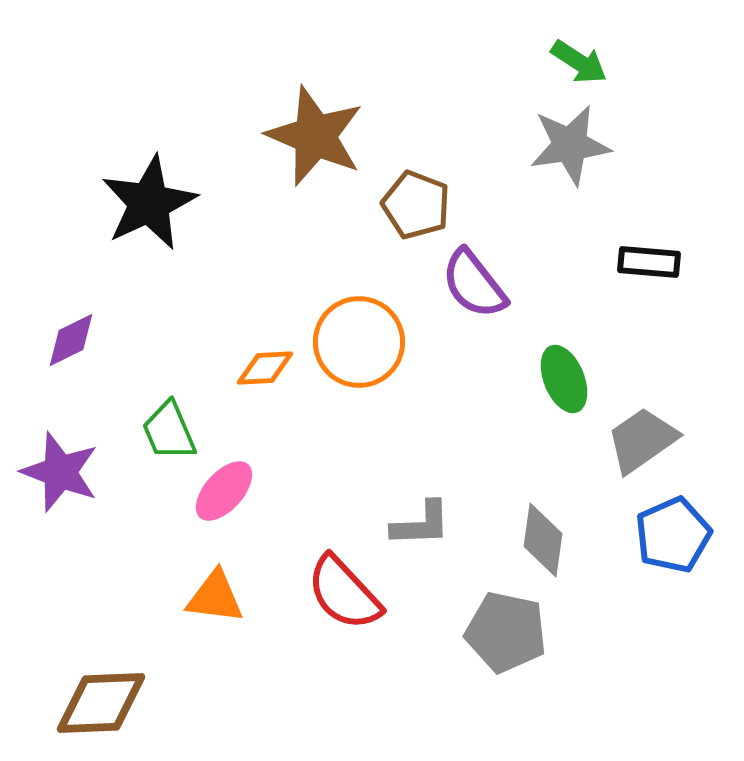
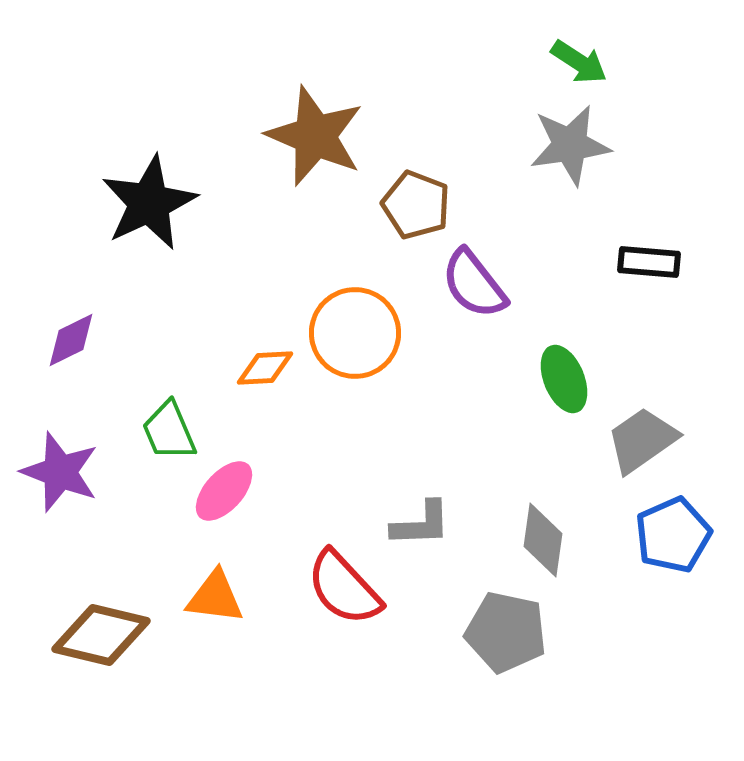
orange circle: moved 4 px left, 9 px up
red semicircle: moved 5 px up
brown diamond: moved 68 px up; rotated 16 degrees clockwise
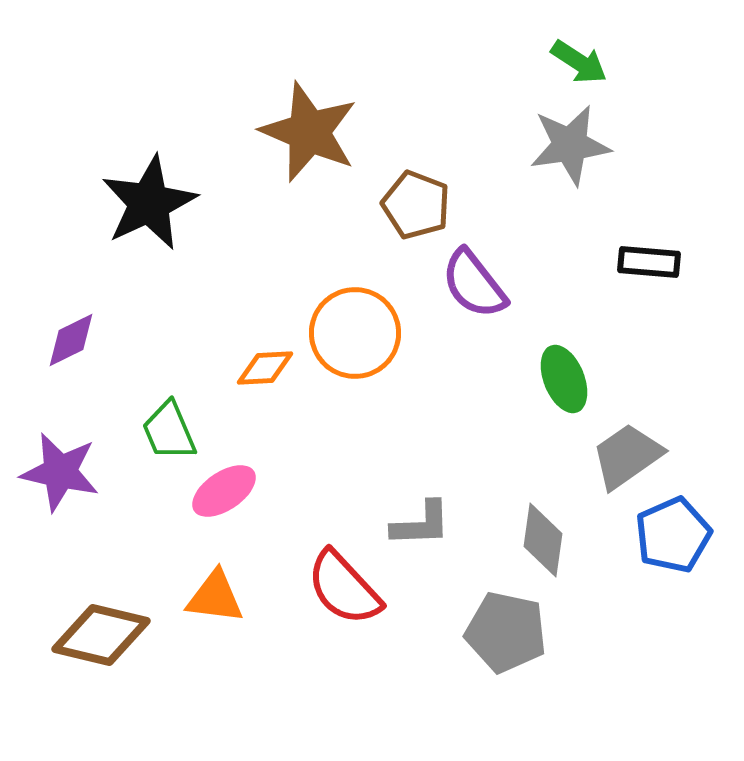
brown star: moved 6 px left, 4 px up
gray trapezoid: moved 15 px left, 16 px down
purple star: rotated 8 degrees counterclockwise
pink ellipse: rotated 14 degrees clockwise
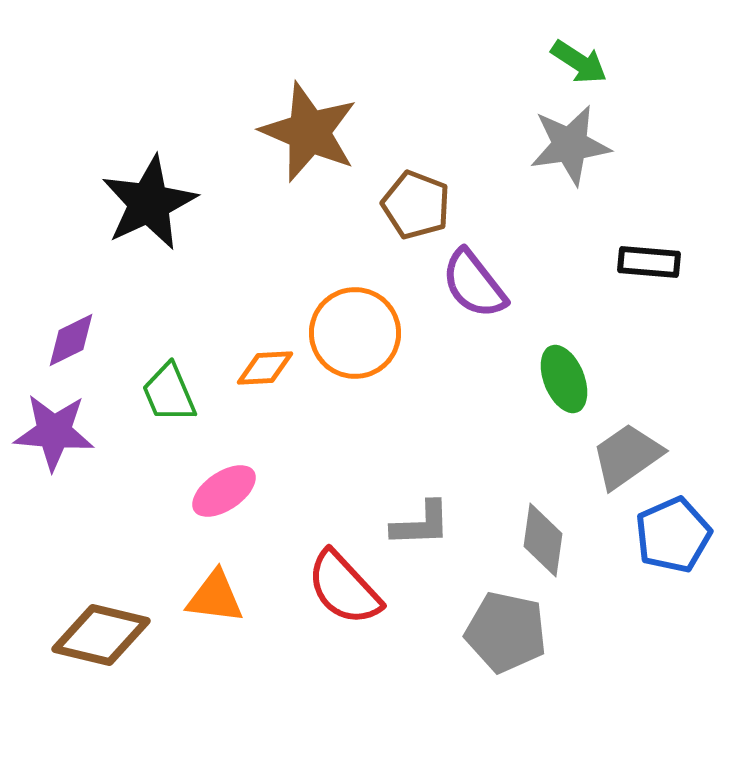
green trapezoid: moved 38 px up
purple star: moved 6 px left, 40 px up; rotated 8 degrees counterclockwise
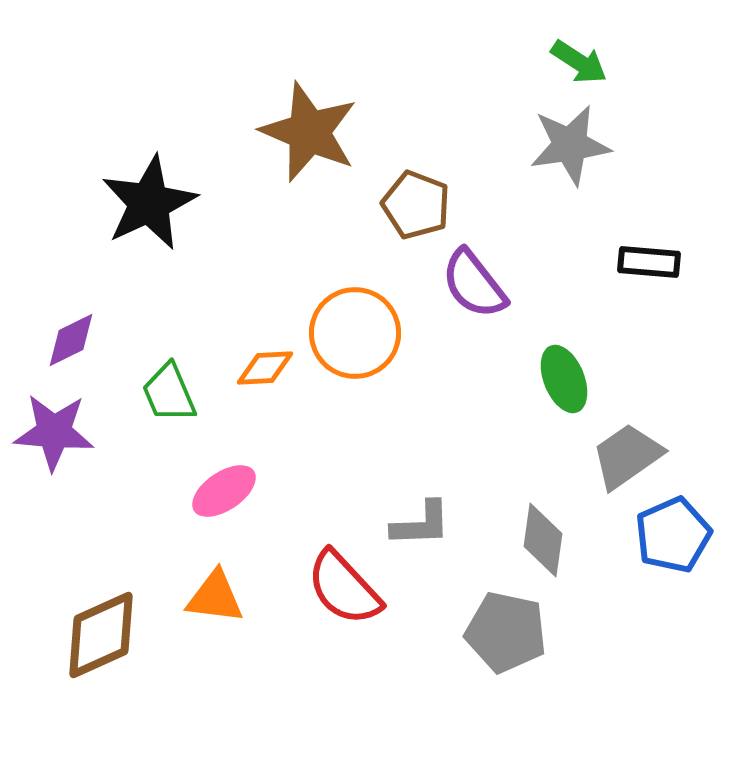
brown diamond: rotated 38 degrees counterclockwise
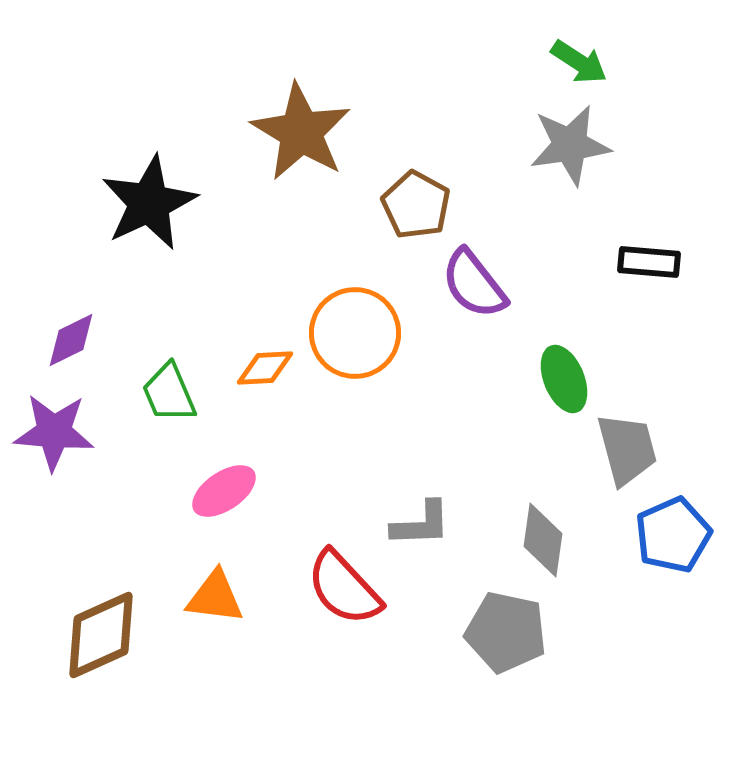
brown star: moved 8 px left; rotated 8 degrees clockwise
brown pentagon: rotated 8 degrees clockwise
gray trapezoid: moved 7 px up; rotated 110 degrees clockwise
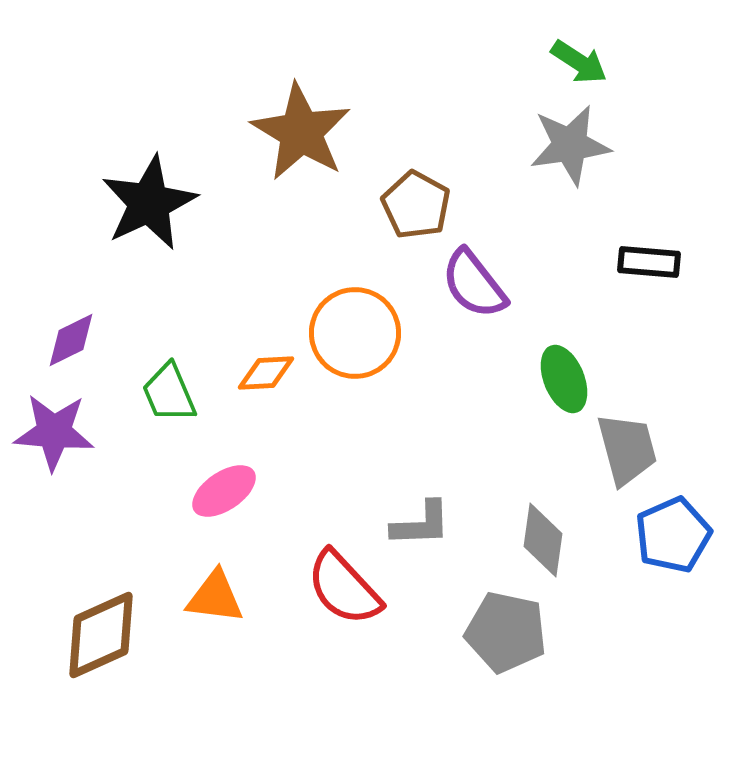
orange diamond: moved 1 px right, 5 px down
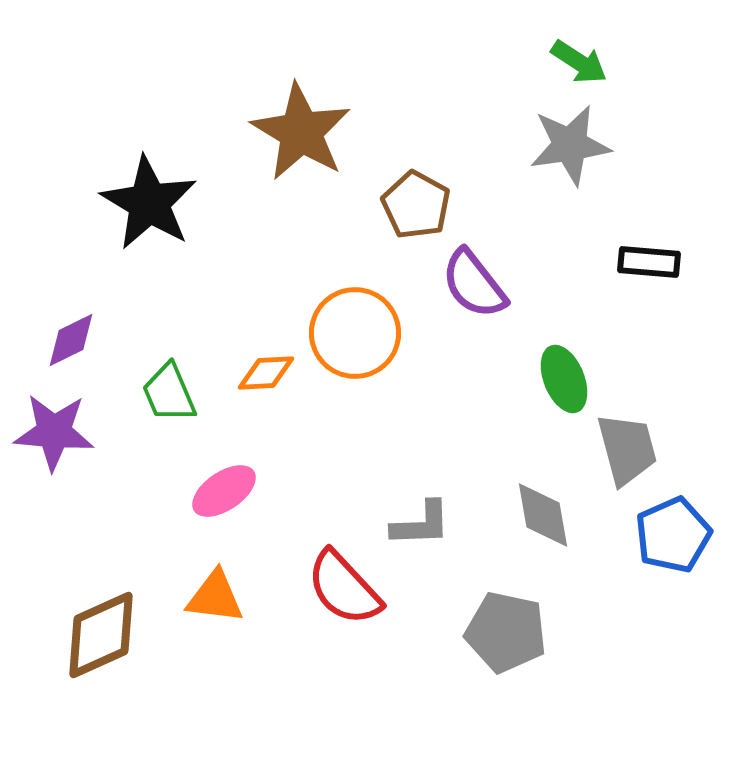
black star: rotated 16 degrees counterclockwise
gray diamond: moved 25 px up; rotated 18 degrees counterclockwise
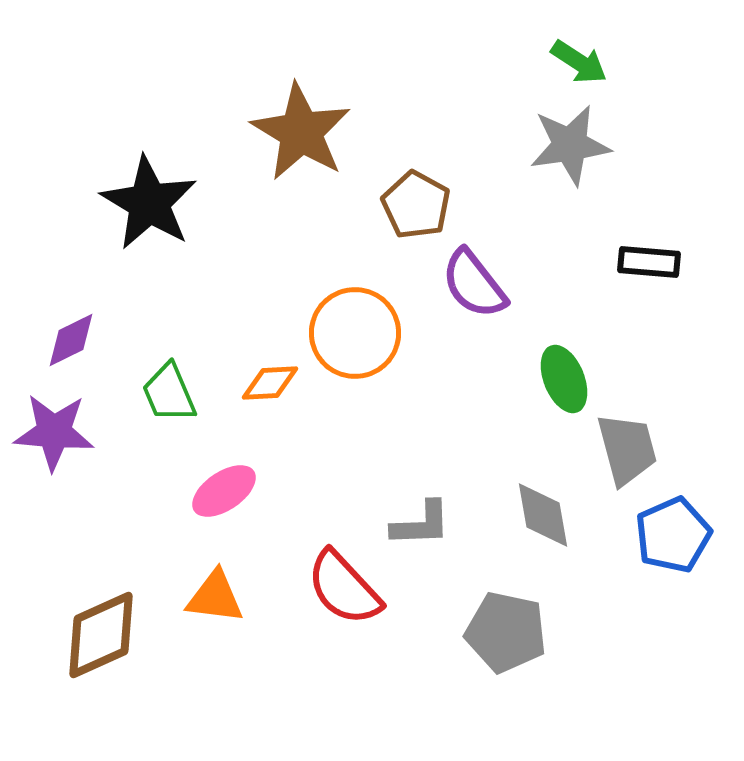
orange diamond: moved 4 px right, 10 px down
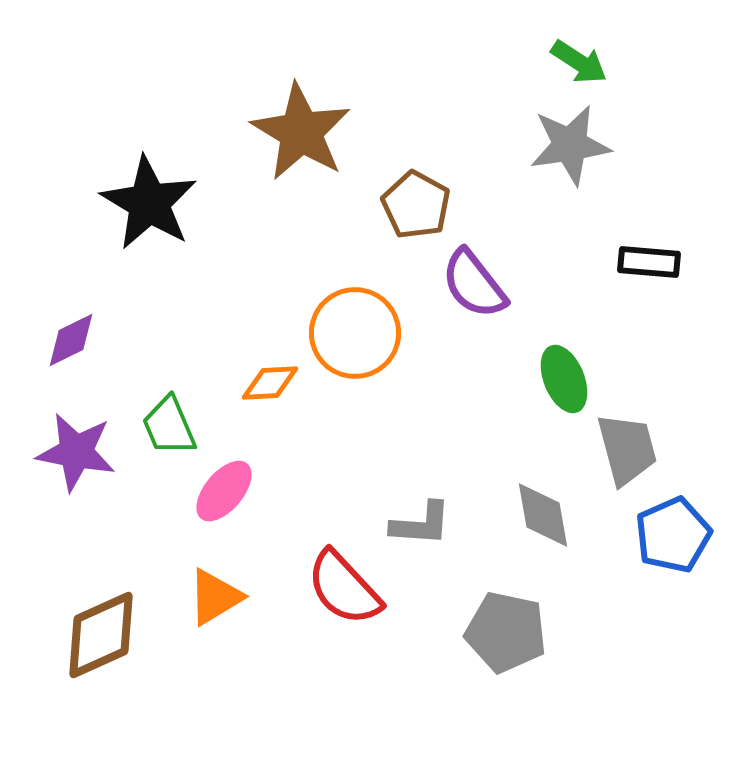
green trapezoid: moved 33 px down
purple star: moved 22 px right, 20 px down; rotated 6 degrees clockwise
pink ellipse: rotated 16 degrees counterclockwise
gray L-shape: rotated 6 degrees clockwise
orange triangle: rotated 38 degrees counterclockwise
